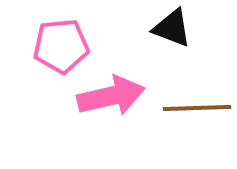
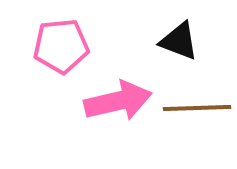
black triangle: moved 7 px right, 13 px down
pink arrow: moved 7 px right, 5 px down
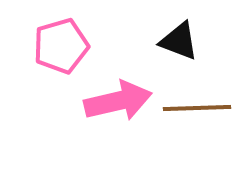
pink pentagon: rotated 10 degrees counterclockwise
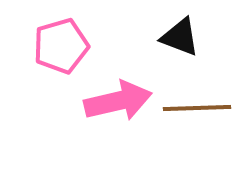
black triangle: moved 1 px right, 4 px up
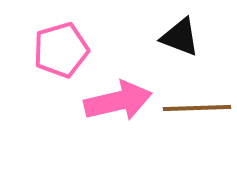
pink pentagon: moved 4 px down
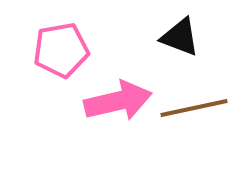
pink pentagon: rotated 6 degrees clockwise
brown line: moved 3 px left; rotated 10 degrees counterclockwise
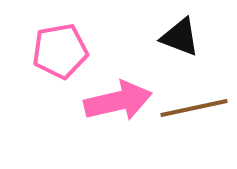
pink pentagon: moved 1 px left, 1 px down
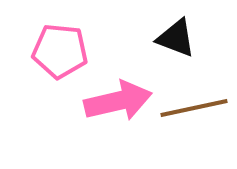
black triangle: moved 4 px left, 1 px down
pink pentagon: rotated 16 degrees clockwise
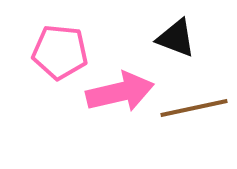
pink pentagon: moved 1 px down
pink arrow: moved 2 px right, 9 px up
